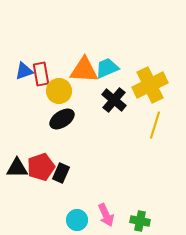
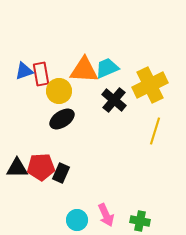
yellow line: moved 6 px down
red pentagon: rotated 16 degrees clockwise
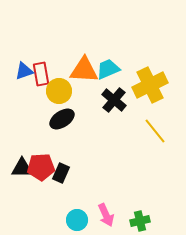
cyan trapezoid: moved 1 px right, 1 px down
yellow line: rotated 56 degrees counterclockwise
black triangle: moved 5 px right
green cross: rotated 24 degrees counterclockwise
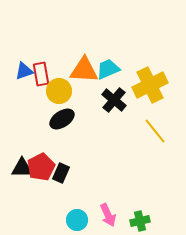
red pentagon: rotated 24 degrees counterclockwise
pink arrow: moved 2 px right
